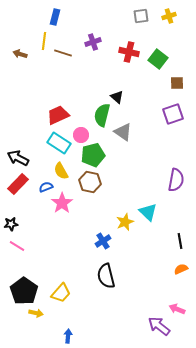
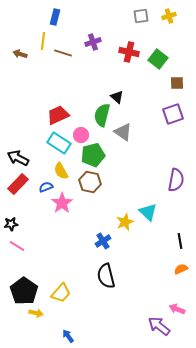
yellow line: moved 1 px left
blue arrow: rotated 40 degrees counterclockwise
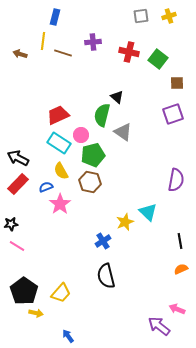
purple cross: rotated 14 degrees clockwise
pink star: moved 2 px left, 1 px down
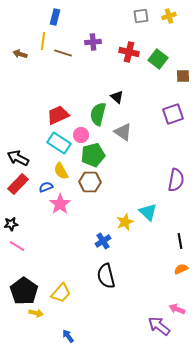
brown square: moved 6 px right, 7 px up
green semicircle: moved 4 px left, 1 px up
brown hexagon: rotated 10 degrees counterclockwise
